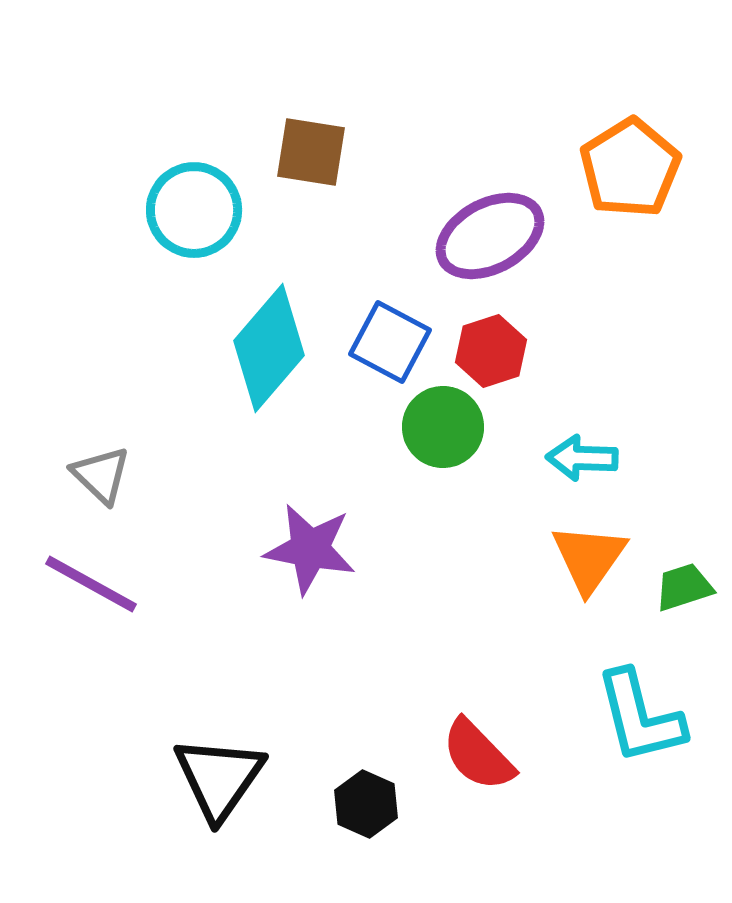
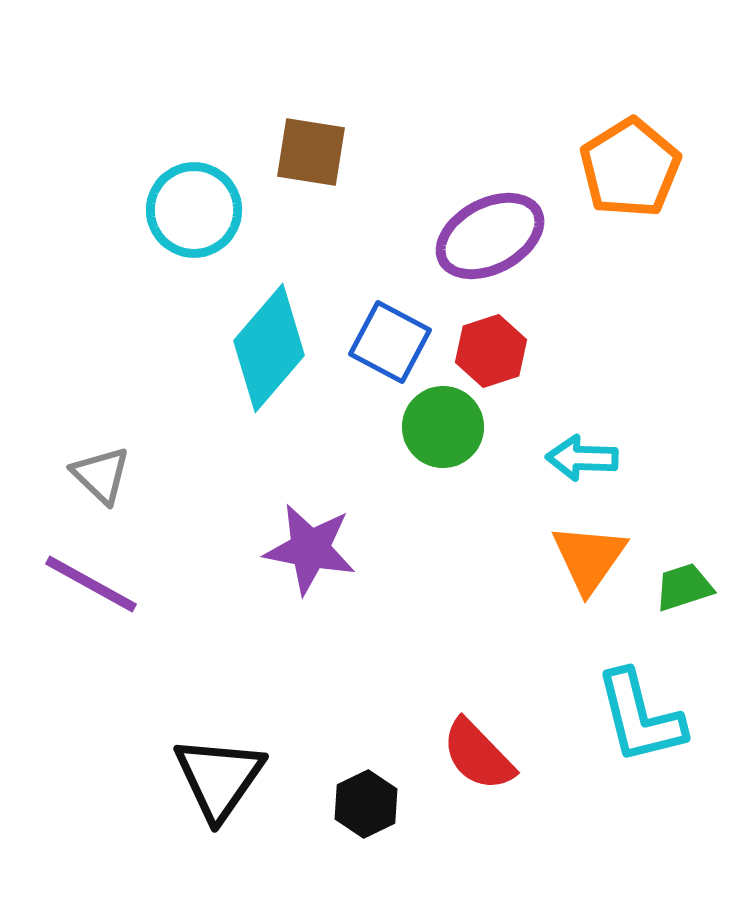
black hexagon: rotated 10 degrees clockwise
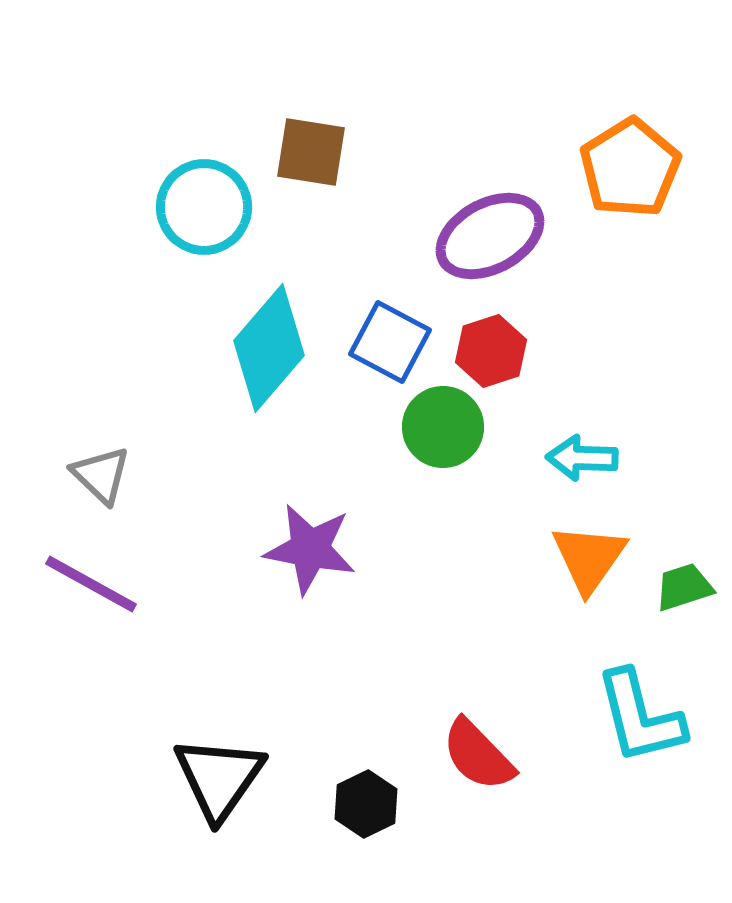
cyan circle: moved 10 px right, 3 px up
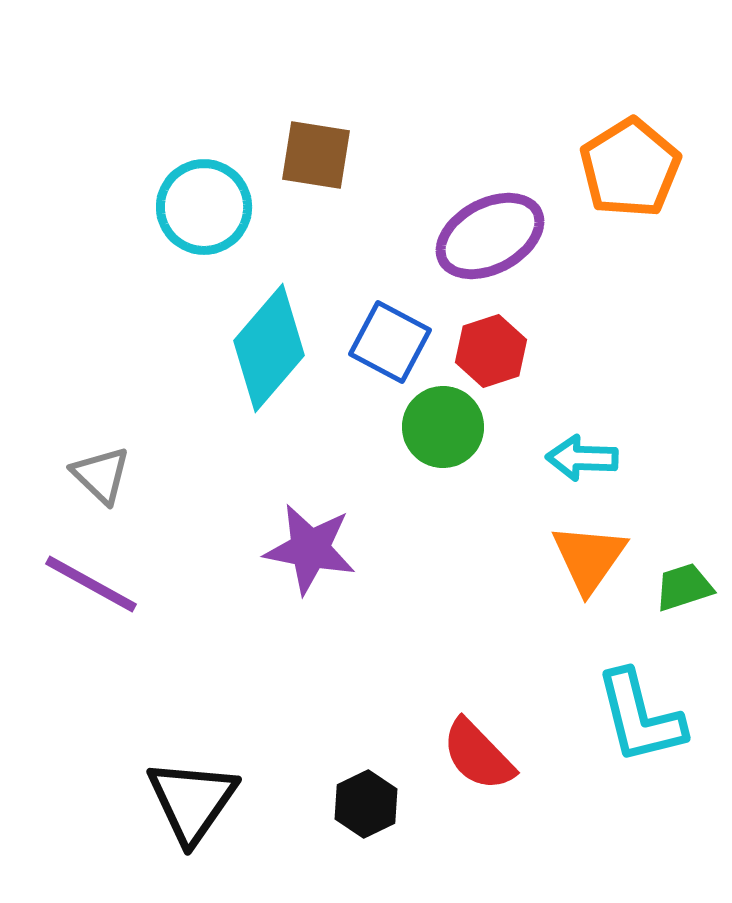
brown square: moved 5 px right, 3 px down
black triangle: moved 27 px left, 23 px down
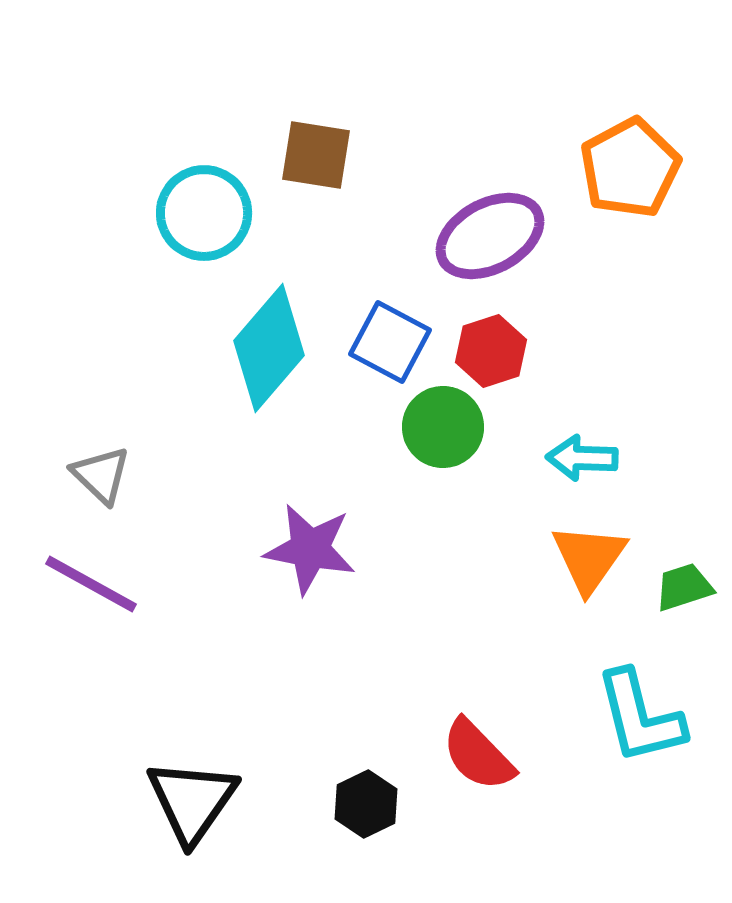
orange pentagon: rotated 4 degrees clockwise
cyan circle: moved 6 px down
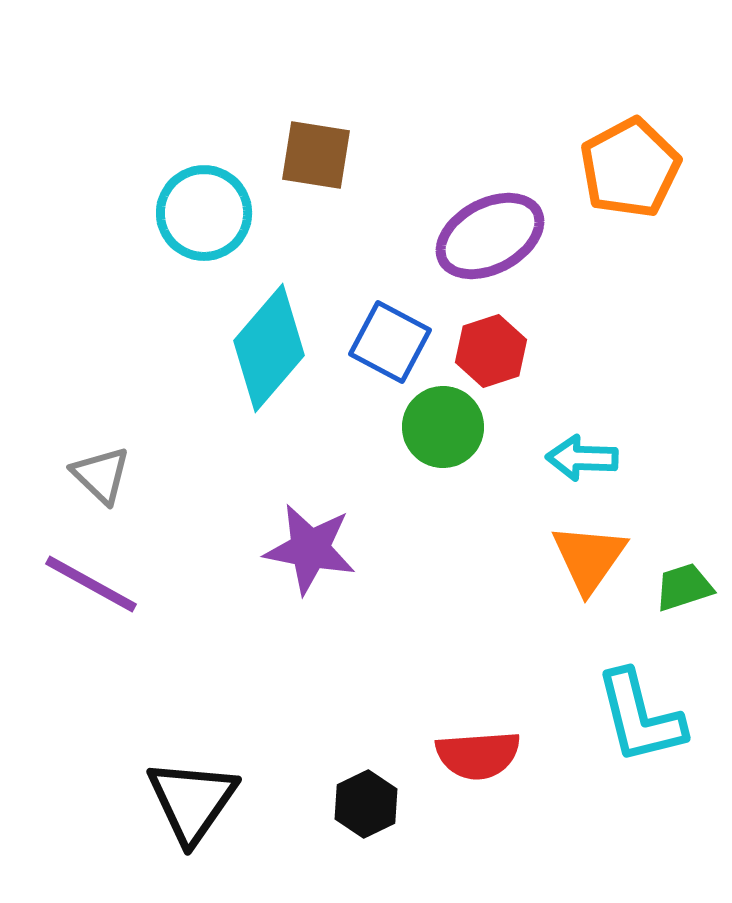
red semicircle: rotated 50 degrees counterclockwise
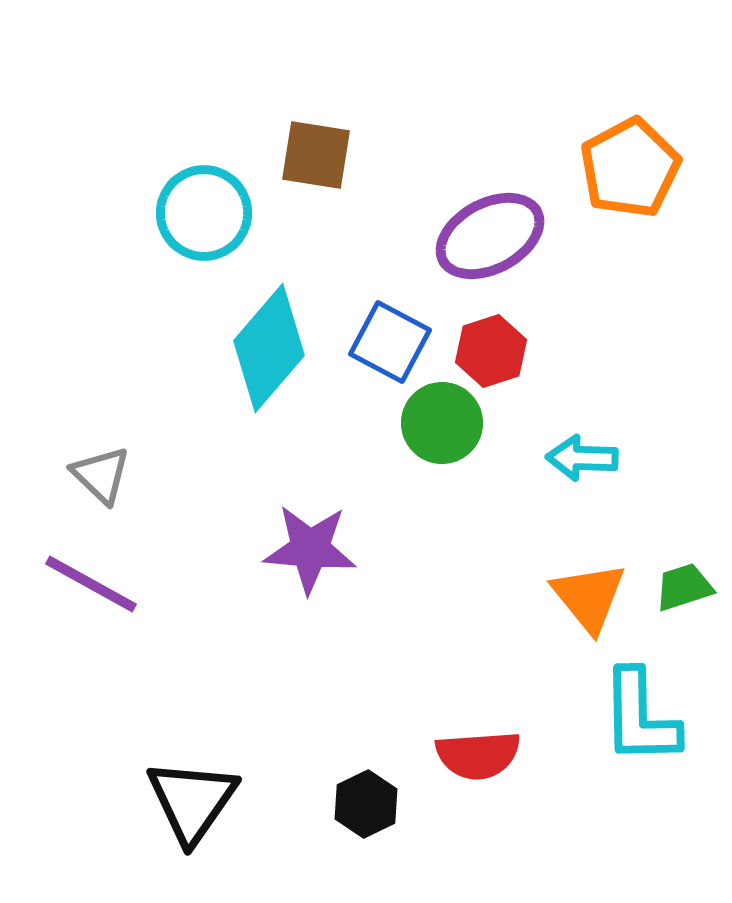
green circle: moved 1 px left, 4 px up
purple star: rotated 6 degrees counterclockwise
orange triangle: moved 39 px down; rotated 14 degrees counterclockwise
cyan L-shape: rotated 13 degrees clockwise
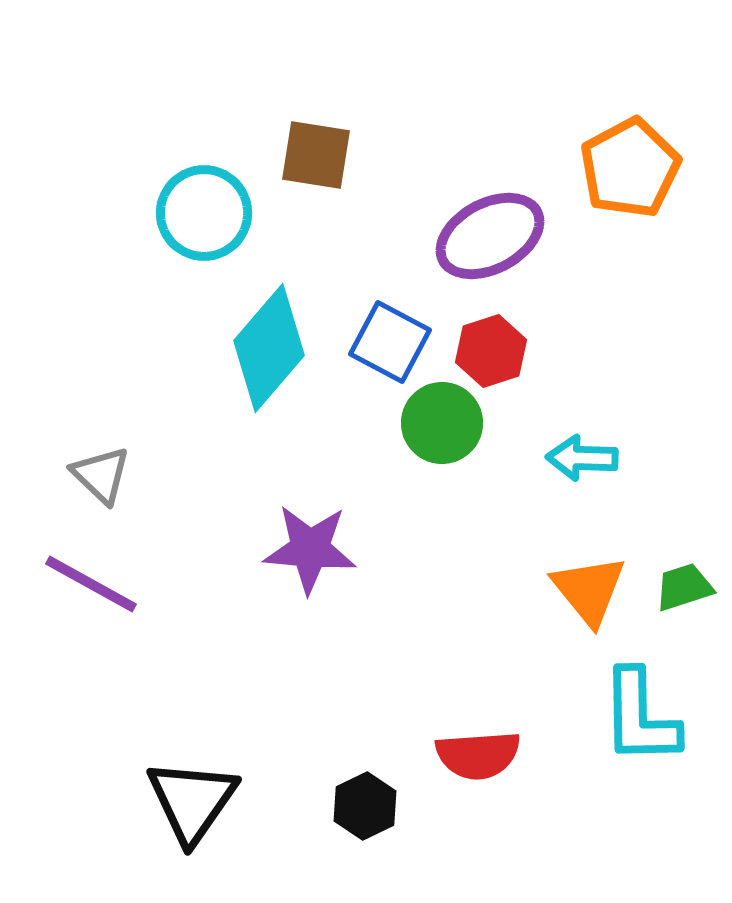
orange triangle: moved 7 px up
black hexagon: moved 1 px left, 2 px down
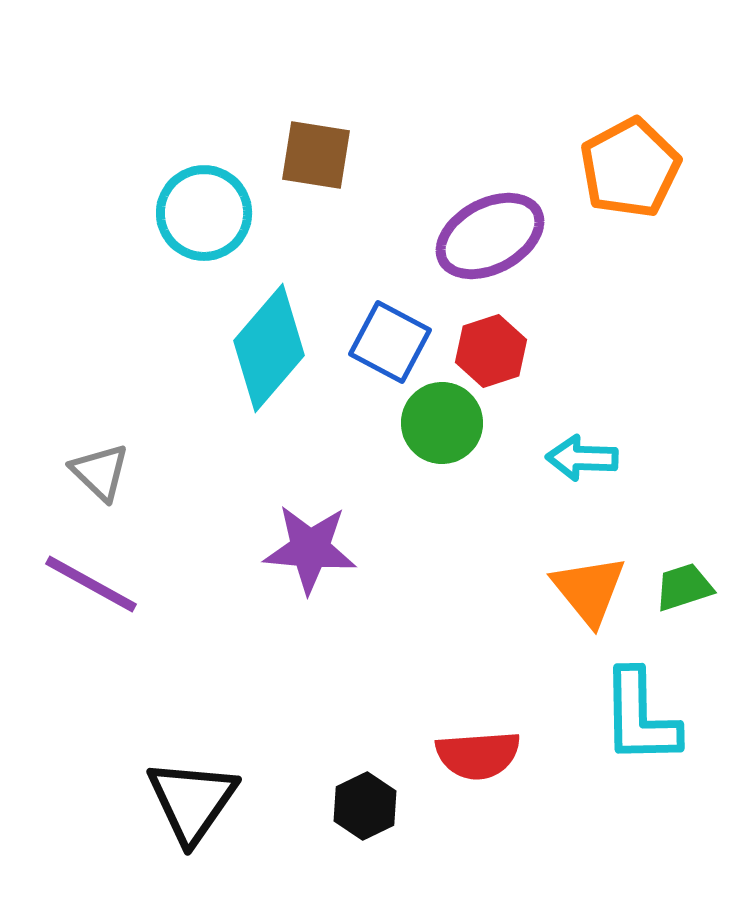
gray triangle: moved 1 px left, 3 px up
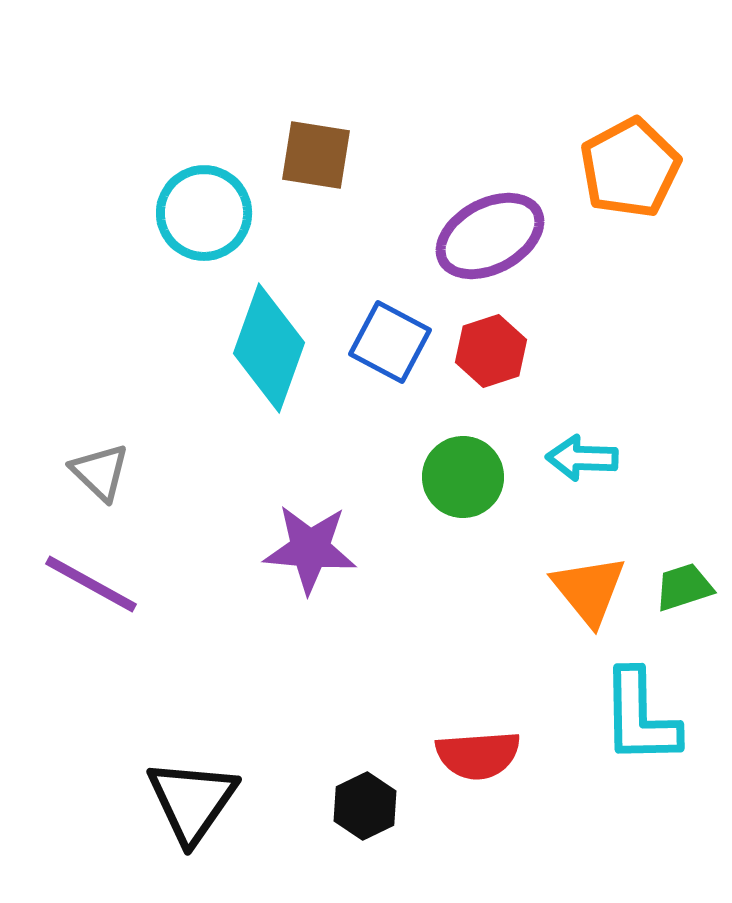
cyan diamond: rotated 21 degrees counterclockwise
green circle: moved 21 px right, 54 px down
